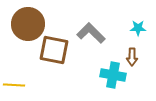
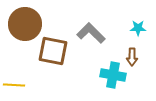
brown circle: moved 3 px left
brown square: moved 1 px left, 1 px down
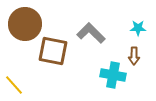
brown arrow: moved 2 px right, 1 px up
yellow line: rotated 45 degrees clockwise
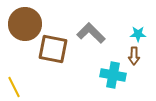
cyan star: moved 6 px down
brown square: moved 2 px up
yellow line: moved 2 px down; rotated 15 degrees clockwise
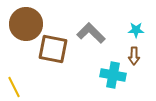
brown circle: moved 1 px right
cyan star: moved 2 px left, 4 px up
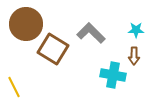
brown square: rotated 20 degrees clockwise
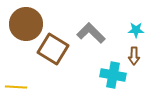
yellow line: moved 2 px right; rotated 60 degrees counterclockwise
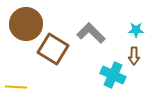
cyan cross: rotated 15 degrees clockwise
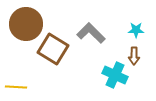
cyan cross: moved 2 px right
